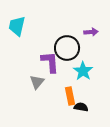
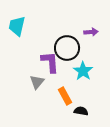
orange rectangle: moved 5 px left; rotated 18 degrees counterclockwise
black semicircle: moved 4 px down
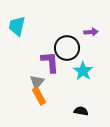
orange rectangle: moved 26 px left
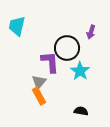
purple arrow: rotated 112 degrees clockwise
cyan star: moved 3 px left
gray triangle: moved 2 px right
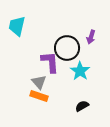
purple arrow: moved 5 px down
gray triangle: rotated 21 degrees counterclockwise
orange rectangle: rotated 42 degrees counterclockwise
black semicircle: moved 1 px right, 5 px up; rotated 40 degrees counterclockwise
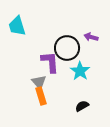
cyan trapezoid: rotated 30 degrees counterclockwise
purple arrow: rotated 88 degrees clockwise
orange rectangle: moved 2 px right; rotated 54 degrees clockwise
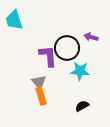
cyan trapezoid: moved 3 px left, 6 px up
purple L-shape: moved 2 px left, 6 px up
cyan star: rotated 30 degrees counterclockwise
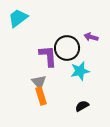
cyan trapezoid: moved 4 px right, 2 px up; rotated 70 degrees clockwise
cyan star: rotated 18 degrees counterclockwise
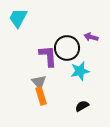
cyan trapezoid: rotated 25 degrees counterclockwise
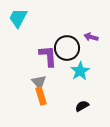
cyan star: rotated 18 degrees counterclockwise
